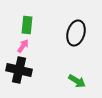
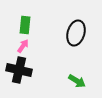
green rectangle: moved 2 px left
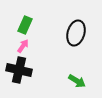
green rectangle: rotated 18 degrees clockwise
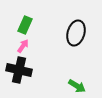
green arrow: moved 5 px down
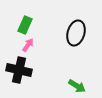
pink arrow: moved 5 px right, 1 px up
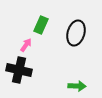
green rectangle: moved 16 px right
pink arrow: moved 2 px left
green arrow: rotated 30 degrees counterclockwise
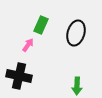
pink arrow: moved 2 px right
black cross: moved 6 px down
green arrow: rotated 90 degrees clockwise
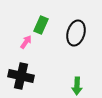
pink arrow: moved 2 px left, 3 px up
black cross: moved 2 px right
